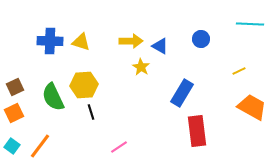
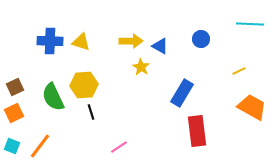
cyan square: rotated 14 degrees counterclockwise
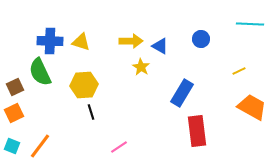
green semicircle: moved 13 px left, 25 px up
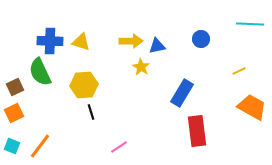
blue triangle: moved 3 px left; rotated 42 degrees counterclockwise
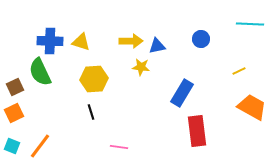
yellow star: rotated 24 degrees counterclockwise
yellow hexagon: moved 10 px right, 6 px up
pink line: rotated 42 degrees clockwise
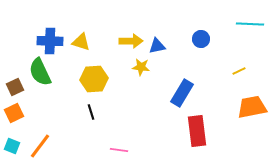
orange trapezoid: rotated 40 degrees counterclockwise
pink line: moved 3 px down
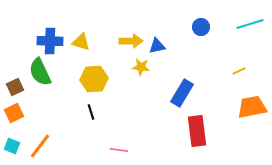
cyan line: rotated 20 degrees counterclockwise
blue circle: moved 12 px up
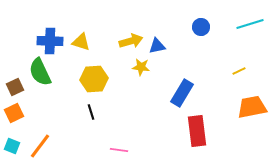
yellow arrow: rotated 15 degrees counterclockwise
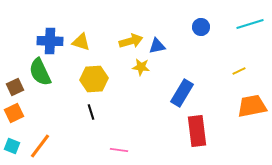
orange trapezoid: moved 1 px up
